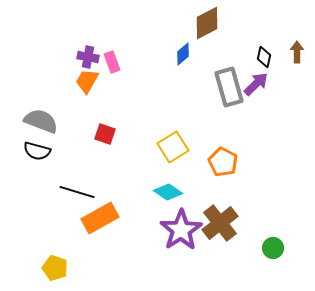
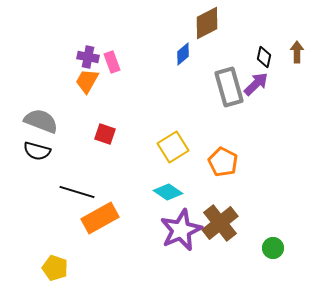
purple star: rotated 9 degrees clockwise
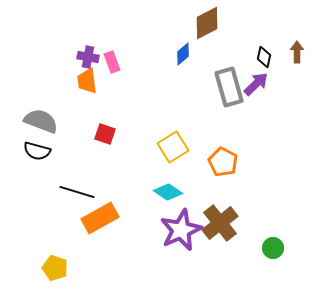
orange trapezoid: rotated 36 degrees counterclockwise
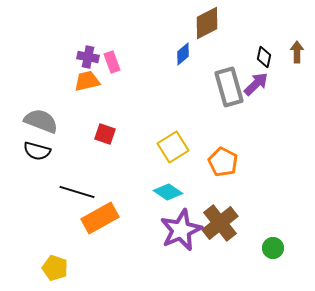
orange trapezoid: rotated 84 degrees clockwise
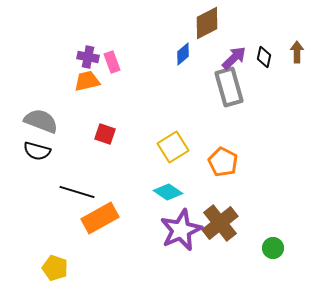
purple arrow: moved 22 px left, 26 px up
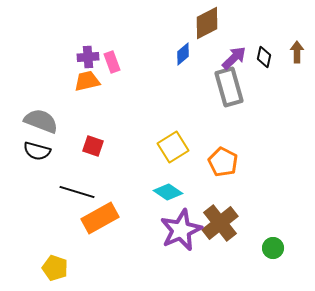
purple cross: rotated 15 degrees counterclockwise
red square: moved 12 px left, 12 px down
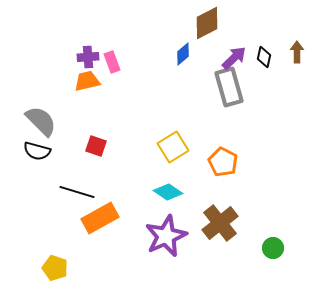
gray semicircle: rotated 24 degrees clockwise
red square: moved 3 px right
purple star: moved 15 px left, 6 px down
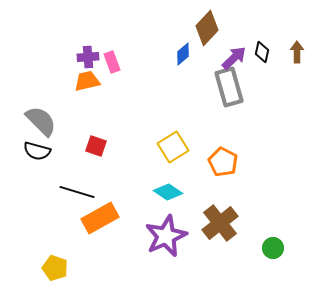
brown diamond: moved 5 px down; rotated 20 degrees counterclockwise
black diamond: moved 2 px left, 5 px up
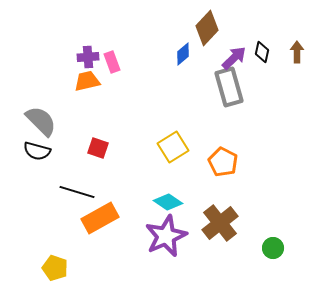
red square: moved 2 px right, 2 px down
cyan diamond: moved 10 px down
